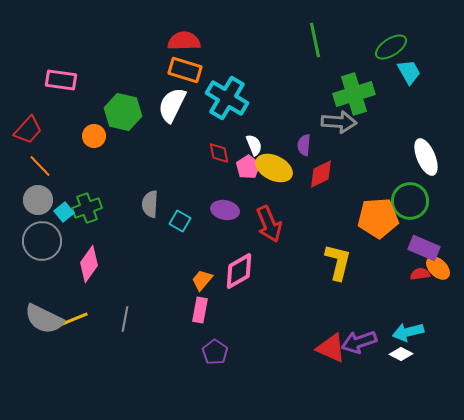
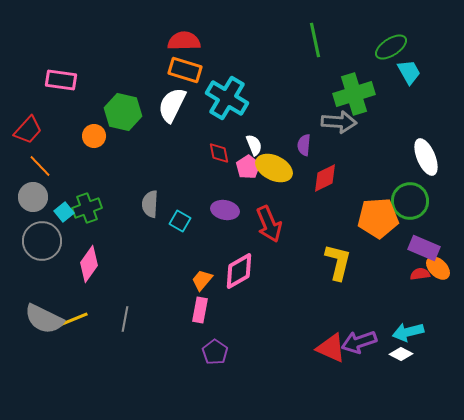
red diamond at (321, 174): moved 4 px right, 4 px down
gray circle at (38, 200): moved 5 px left, 3 px up
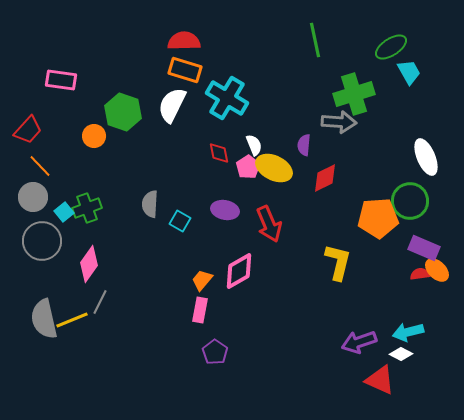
green hexagon at (123, 112): rotated 6 degrees clockwise
orange ellipse at (438, 268): moved 1 px left, 2 px down
gray semicircle at (44, 319): rotated 51 degrees clockwise
gray line at (125, 319): moved 25 px left, 17 px up; rotated 15 degrees clockwise
red triangle at (331, 348): moved 49 px right, 32 px down
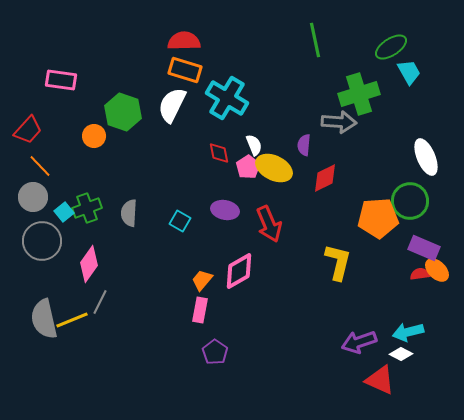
green cross at (354, 94): moved 5 px right
gray semicircle at (150, 204): moved 21 px left, 9 px down
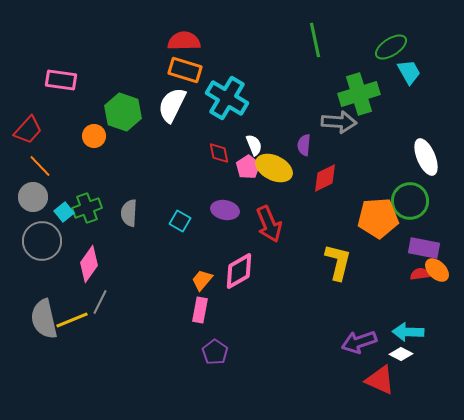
purple rectangle at (424, 248): rotated 12 degrees counterclockwise
cyan arrow at (408, 332): rotated 16 degrees clockwise
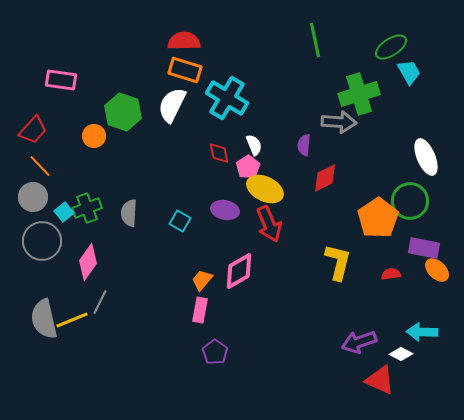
red trapezoid at (28, 130): moved 5 px right
yellow ellipse at (274, 168): moved 9 px left, 21 px down
orange pentagon at (378, 218): rotated 30 degrees counterclockwise
pink diamond at (89, 264): moved 1 px left, 2 px up
red semicircle at (420, 274): moved 29 px left
cyan arrow at (408, 332): moved 14 px right
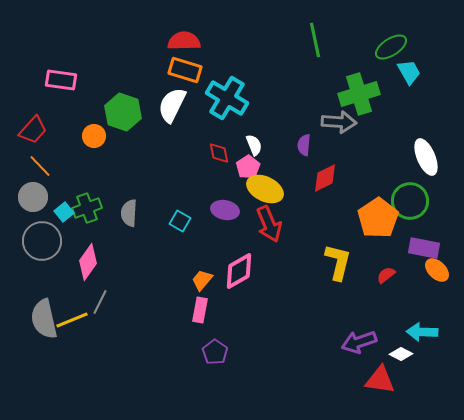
red semicircle at (391, 274): moved 5 px left, 1 px down; rotated 30 degrees counterclockwise
red triangle at (380, 380): rotated 16 degrees counterclockwise
